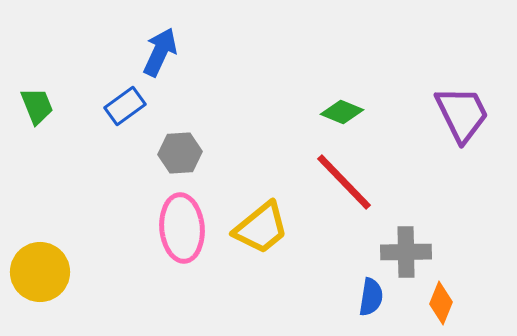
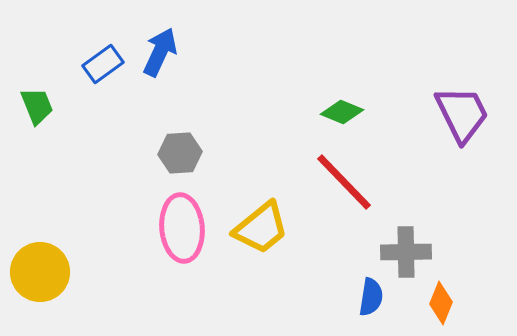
blue rectangle: moved 22 px left, 42 px up
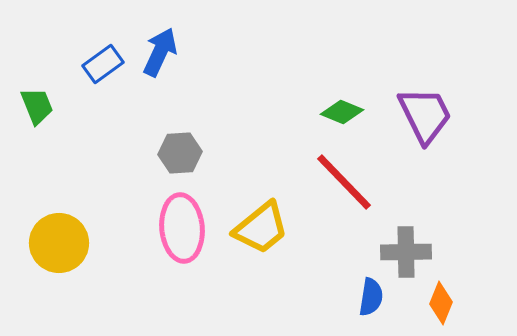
purple trapezoid: moved 37 px left, 1 px down
yellow circle: moved 19 px right, 29 px up
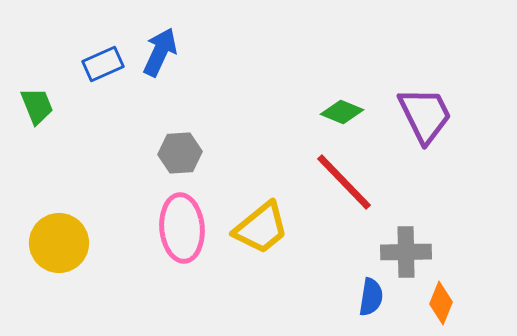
blue rectangle: rotated 12 degrees clockwise
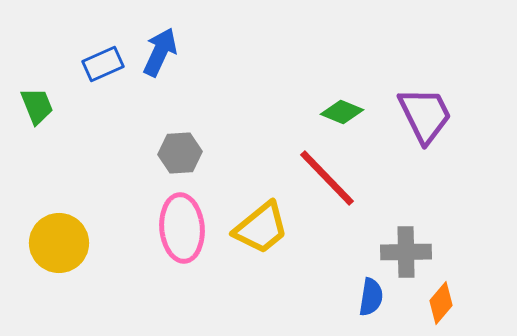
red line: moved 17 px left, 4 px up
orange diamond: rotated 18 degrees clockwise
